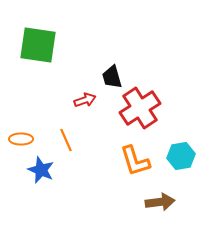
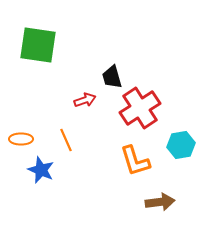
cyan hexagon: moved 11 px up
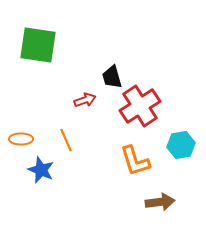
red cross: moved 2 px up
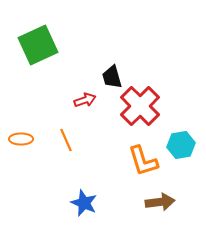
green square: rotated 33 degrees counterclockwise
red cross: rotated 12 degrees counterclockwise
orange L-shape: moved 8 px right
blue star: moved 43 px right, 33 px down
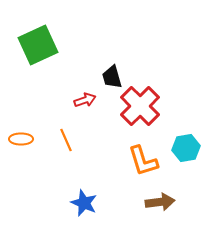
cyan hexagon: moved 5 px right, 3 px down
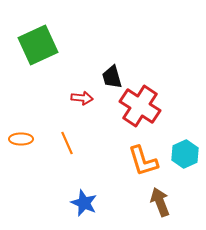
red arrow: moved 3 px left, 2 px up; rotated 25 degrees clockwise
red cross: rotated 12 degrees counterclockwise
orange line: moved 1 px right, 3 px down
cyan hexagon: moved 1 px left, 6 px down; rotated 16 degrees counterclockwise
brown arrow: rotated 104 degrees counterclockwise
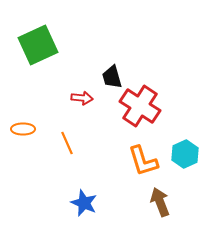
orange ellipse: moved 2 px right, 10 px up
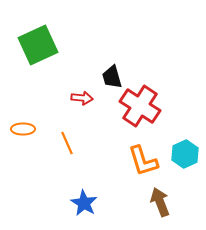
blue star: rotated 8 degrees clockwise
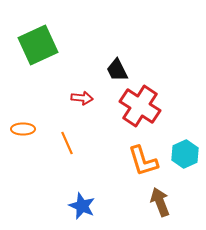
black trapezoid: moved 5 px right, 7 px up; rotated 10 degrees counterclockwise
blue star: moved 2 px left, 3 px down; rotated 8 degrees counterclockwise
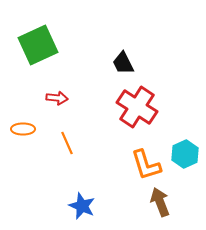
black trapezoid: moved 6 px right, 7 px up
red arrow: moved 25 px left
red cross: moved 3 px left, 1 px down
orange L-shape: moved 3 px right, 4 px down
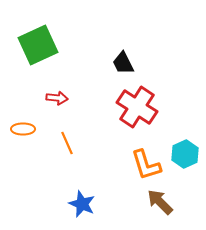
brown arrow: rotated 24 degrees counterclockwise
blue star: moved 2 px up
